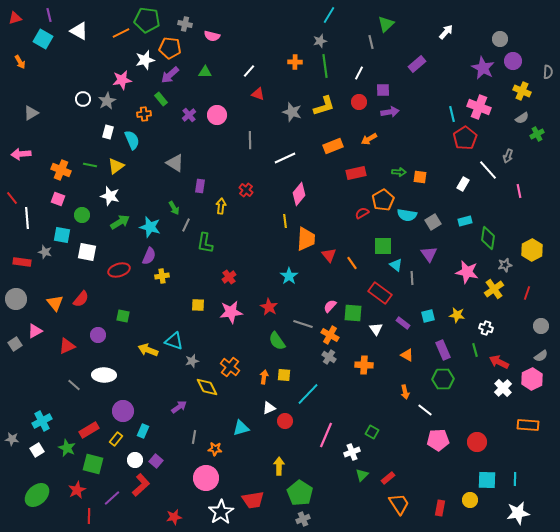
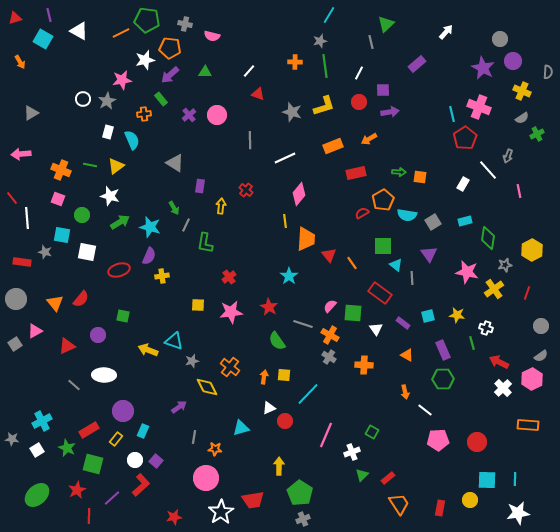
green line at (475, 350): moved 3 px left, 7 px up
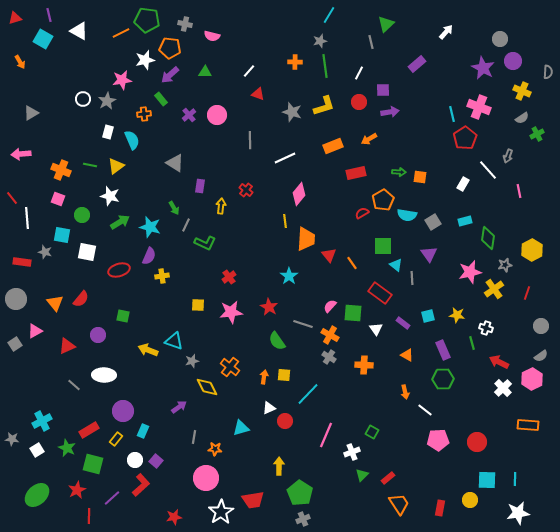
green L-shape at (205, 243): rotated 75 degrees counterclockwise
pink star at (467, 272): moved 3 px right; rotated 25 degrees counterclockwise
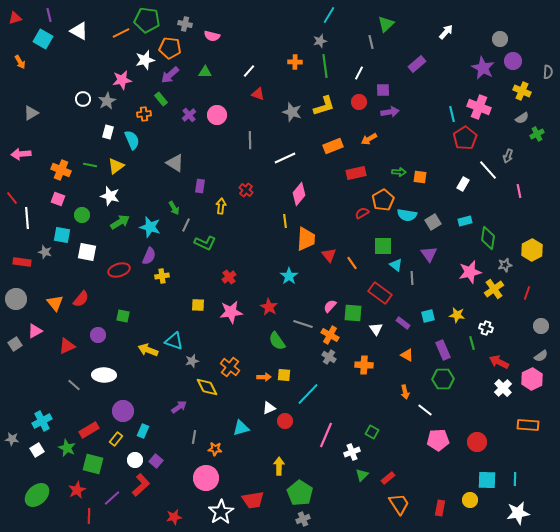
orange arrow at (264, 377): rotated 80 degrees clockwise
